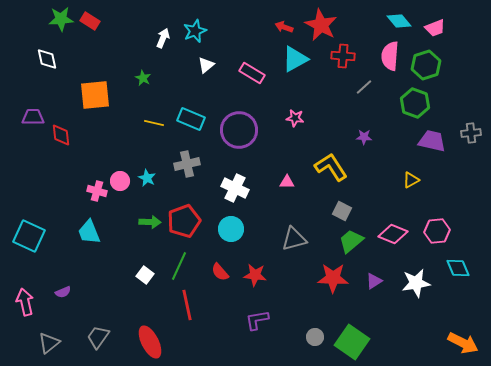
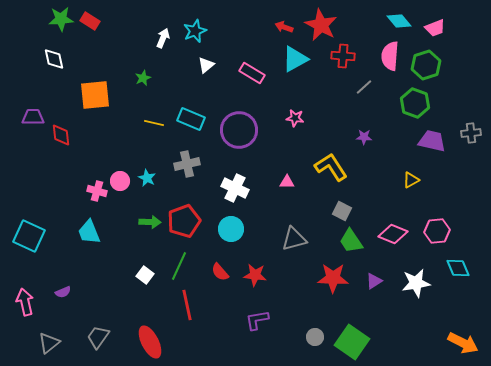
white diamond at (47, 59): moved 7 px right
green star at (143, 78): rotated 21 degrees clockwise
green trapezoid at (351, 241): rotated 84 degrees counterclockwise
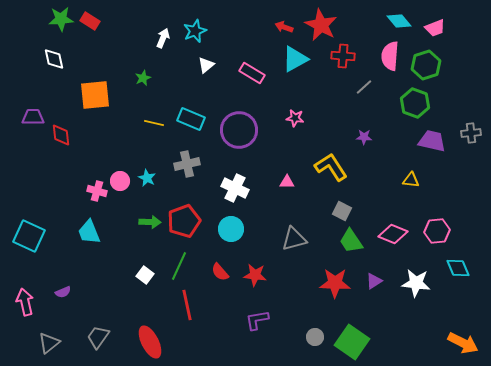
yellow triangle at (411, 180): rotated 36 degrees clockwise
red star at (333, 278): moved 2 px right, 5 px down
white star at (416, 283): rotated 16 degrees clockwise
